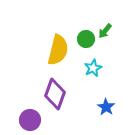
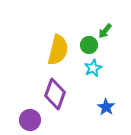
green circle: moved 3 px right, 6 px down
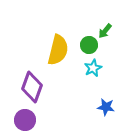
purple diamond: moved 23 px left, 7 px up
blue star: rotated 24 degrees counterclockwise
purple circle: moved 5 px left
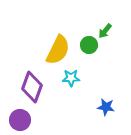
yellow semicircle: rotated 12 degrees clockwise
cyan star: moved 22 px left, 10 px down; rotated 24 degrees clockwise
purple circle: moved 5 px left
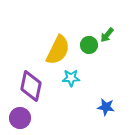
green arrow: moved 2 px right, 4 px down
purple diamond: moved 1 px left, 1 px up; rotated 8 degrees counterclockwise
purple circle: moved 2 px up
